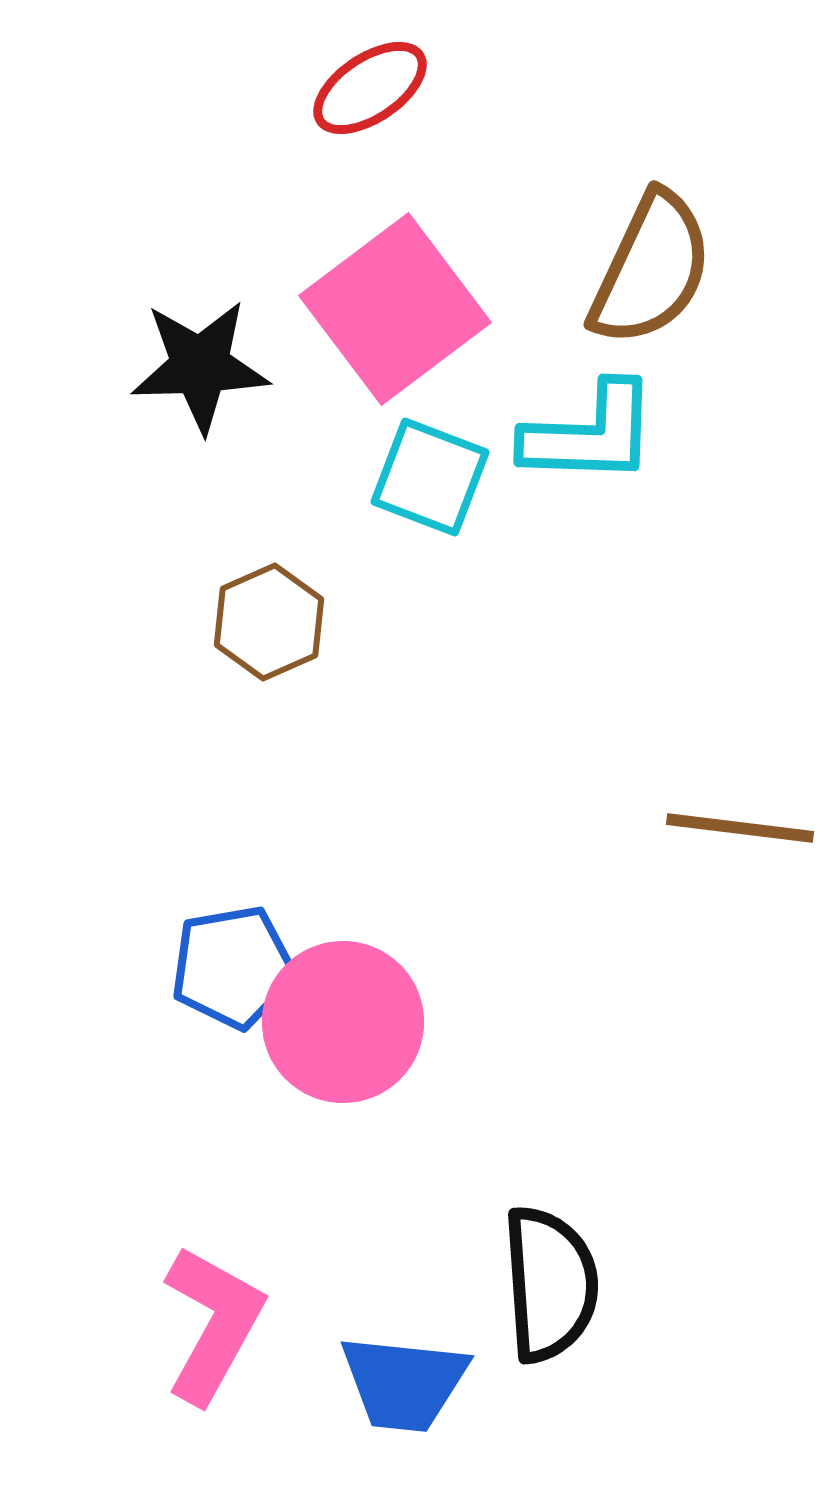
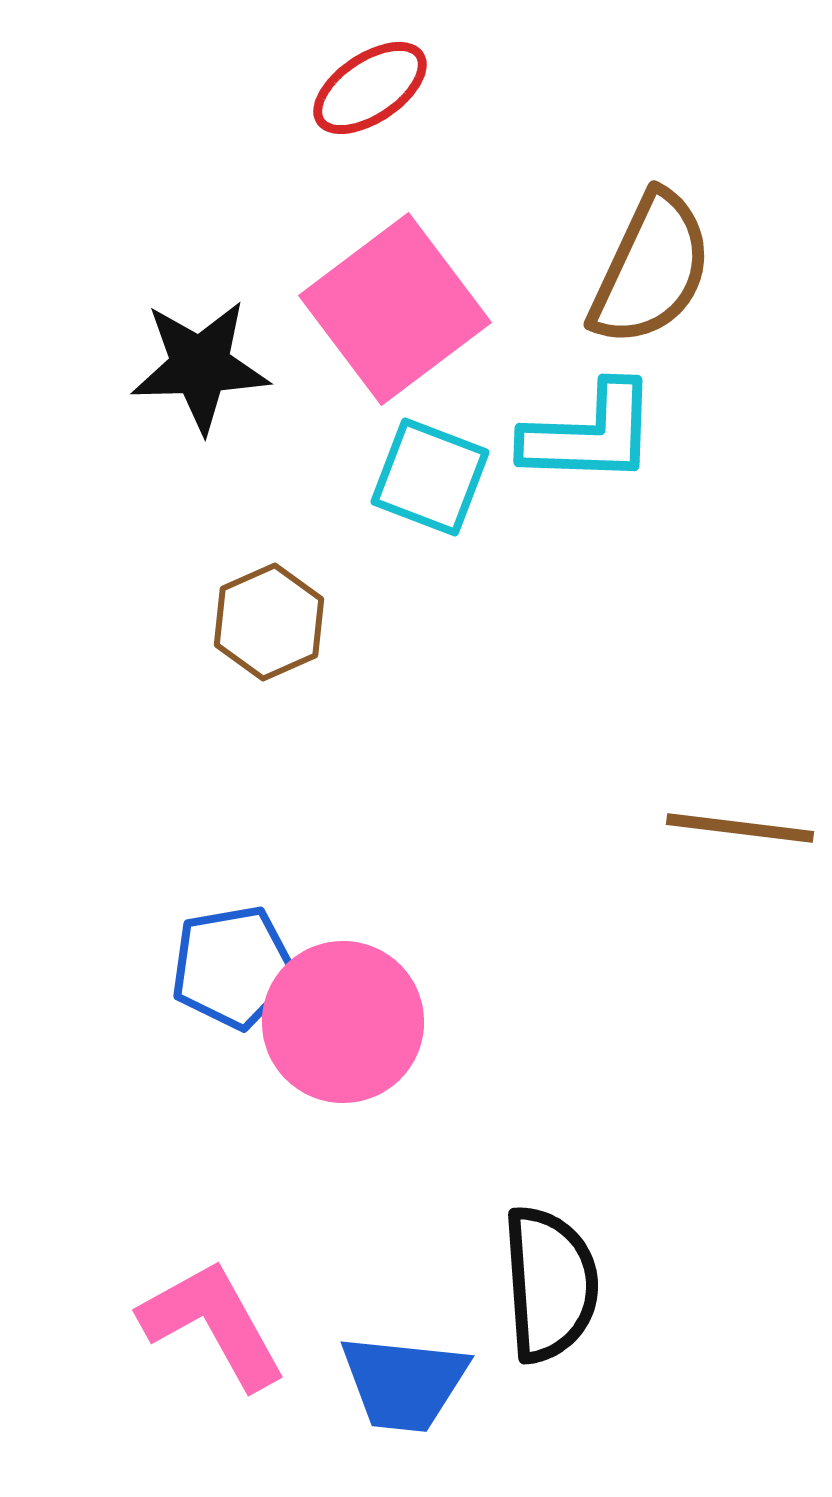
pink L-shape: rotated 58 degrees counterclockwise
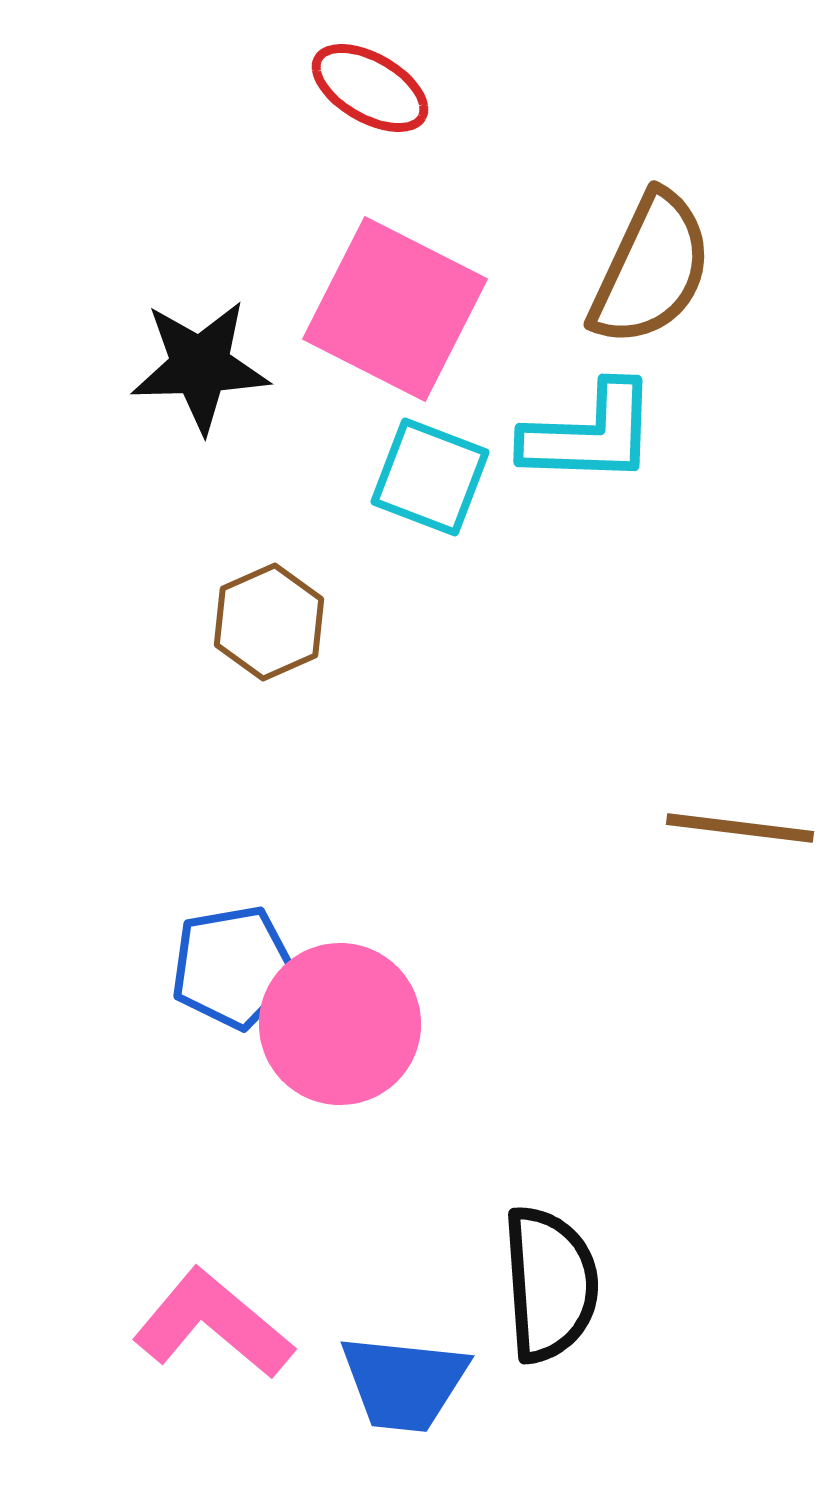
red ellipse: rotated 64 degrees clockwise
pink square: rotated 26 degrees counterclockwise
pink circle: moved 3 px left, 2 px down
pink L-shape: rotated 21 degrees counterclockwise
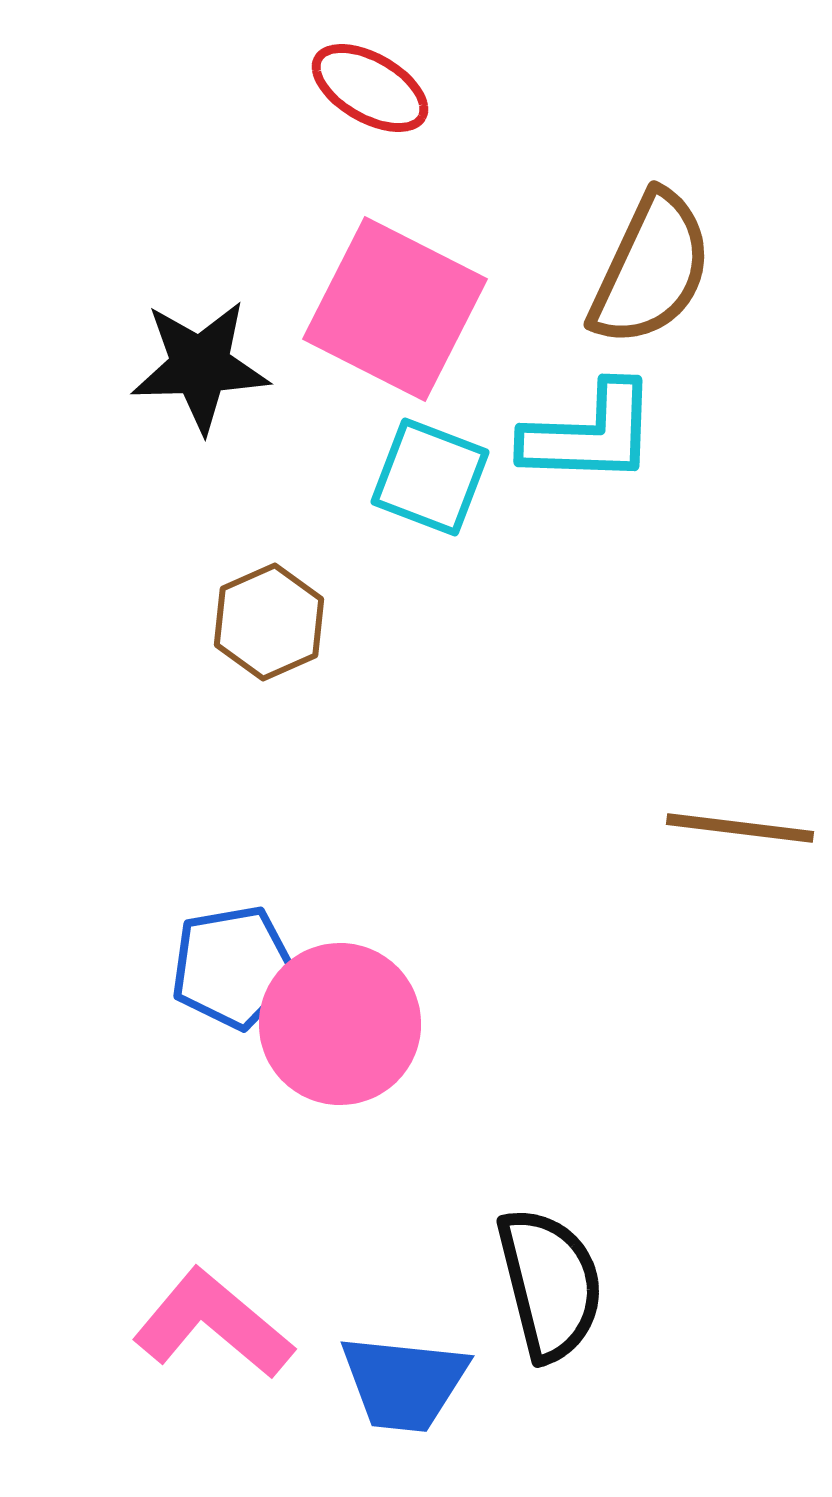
black semicircle: rotated 10 degrees counterclockwise
